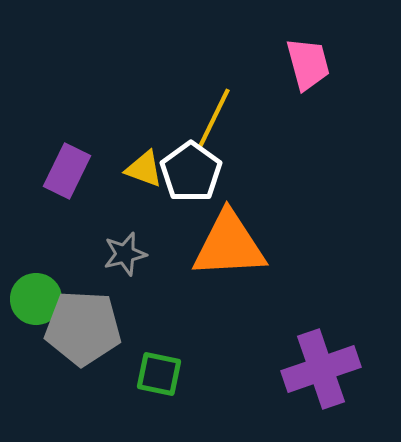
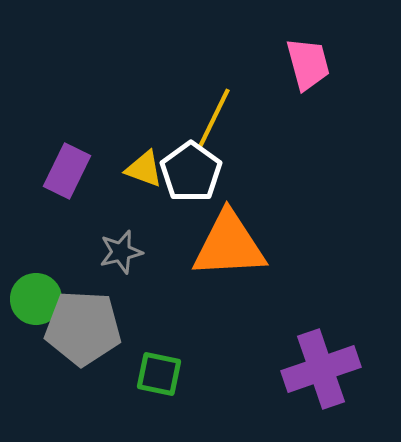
gray star: moved 4 px left, 2 px up
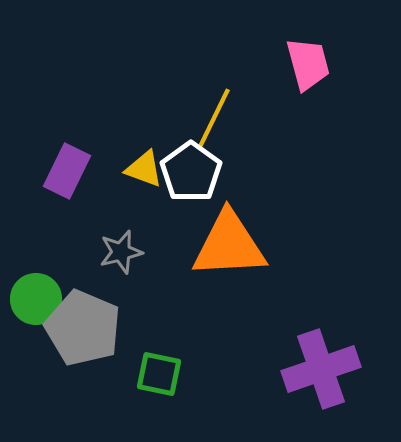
gray pentagon: rotated 20 degrees clockwise
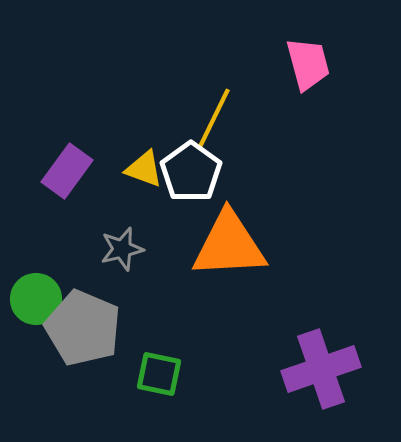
purple rectangle: rotated 10 degrees clockwise
gray star: moved 1 px right, 3 px up
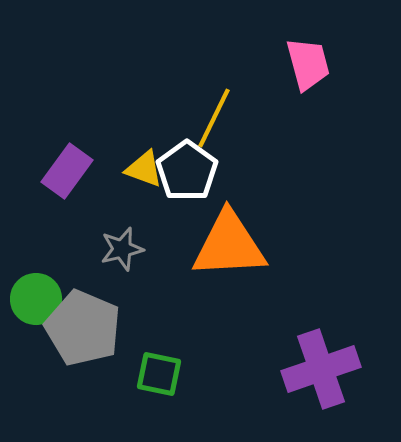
white pentagon: moved 4 px left, 1 px up
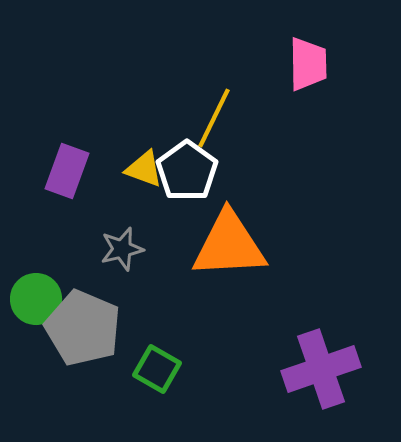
pink trapezoid: rotated 14 degrees clockwise
purple rectangle: rotated 16 degrees counterclockwise
green square: moved 2 px left, 5 px up; rotated 18 degrees clockwise
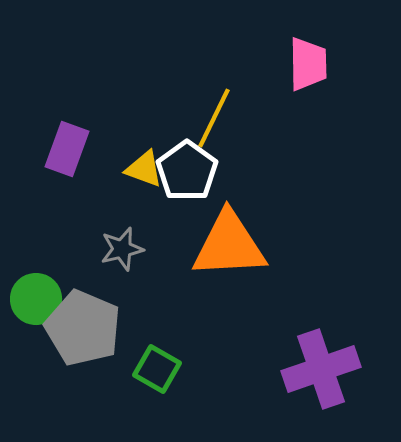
purple rectangle: moved 22 px up
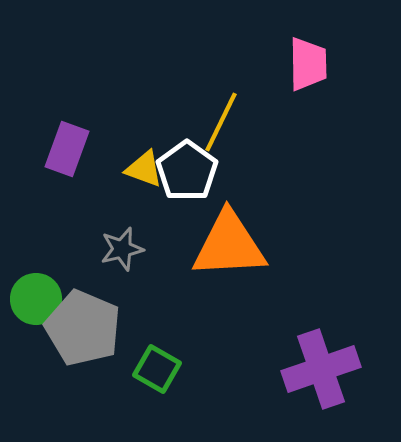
yellow line: moved 7 px right, 4 px down
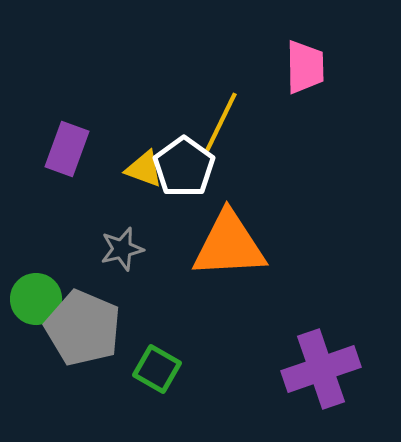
pink trapezoid: moved 3 px left, 3 px down
white pentagon: moved 3 px left, 4 px up
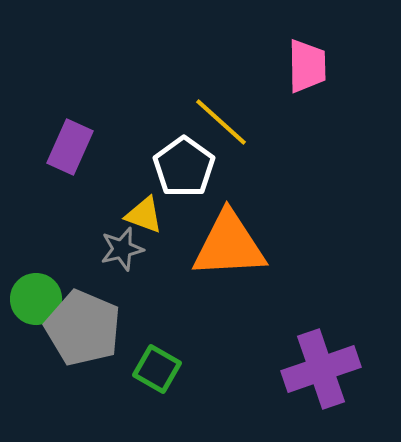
pink trapezoid: moved 2 px right, 1 px up
yellow line: rotated 74 degrees counterclockwise
purple rectangle: moved 3 px right, 2 px up; rotated 4 degrees clockwise
yellow triangle: moved 46 px down
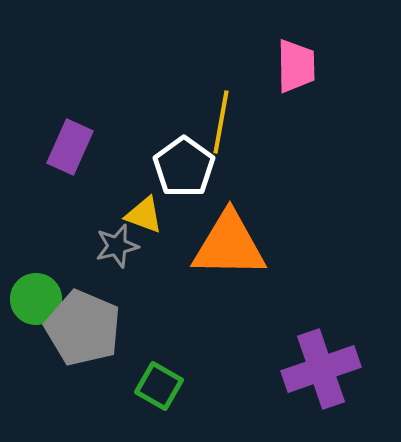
pink trapezoid: moved 11 px left
yellow line: rotated 58 degrees clockwise
orange triangle: rotated 4 degrees clockwise
gray star: moved 5 px left, 3 px up
green square: moved 2 px right, 17 px down
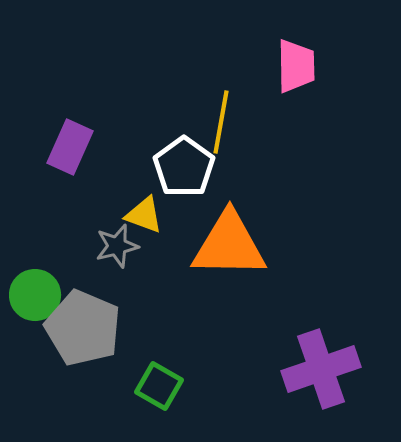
green circle: moved 1 px left, 4 px up
